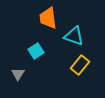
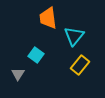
cyan triangle: rotated 50 degrees clockwise
cyan square: moved 4 px down; rotated 21 degrees counterclockwise
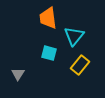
cyan square: moved 13 px right, 2 px up; rotated 21 degrees counterclockwise
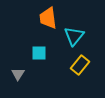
cyan square: moved 10 px left; rotated 14 degrees counterclockwise
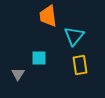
orange trapezoid: moved 2 px up
cyan square: moved 5 px down
yellow rectangle: rotated 48 degrees counterclockwise
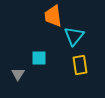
orange trapezoid: moved 5 px right
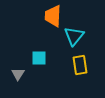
orange trapezoid: rotated 10 degrees clockwise
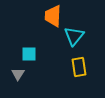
cyan square: moved 10 px left, 4 px up
yellow rectangle: moved 1 px left, 2 px down
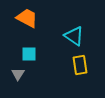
orange trapezoid: moved 26 px left, 2 px down; rotated 115 degrees clockwise
cyan triangle: rotated 35 degrees counterclockwise
yellow rectangle: moved 1 px right, 2 px up
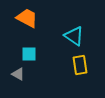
gray triangle: rotated 32 degrees counterclockwise
